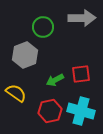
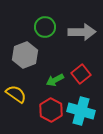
gray arrow: moved 14 px down
green circle: moved 2 px right
red square: rotated 30 degrees counterclockwise
yellow semicircle: moved 1 px down
red hexagon: moved 1 px right, 1 px up; rotated 20 degrees counterclockwise
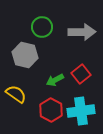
green circle: moved 3 px left
gray hexagon: rotated 25 degrees counterclockwise
cyan cross: rotated 24 degrees counterclockwise
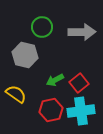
red square: moved 2 px left, 9 px down
red hexagon: rotated 20 degrees clockwise
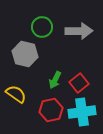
gray arrow: moved 3 px left, 1 px up
gray hexagon: moved 1 px up
green arrow: rotated 36 degrees counterclockwise
cyan cross: moved 1 px right, 1 px down
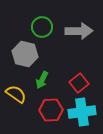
green arrow: moved 13 px left
red hexagon: rotated 10 degrees clockwise
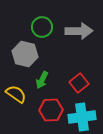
cyan cross: moved 5 px down
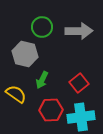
cyan cross: moved 1 px left
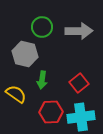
green arrow: rotated 18 degrees counterclockwise
red hexagon: moved 2 px down
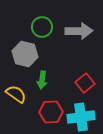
red square: moved 6 px right
